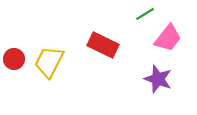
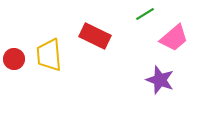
pink trapezoid: moved 6 px right; rotated 12 degrees clockwise
red rectangle: moved 8 px left, 9 px up
yellow trapezoid: moved 7 px up; rotated 32 degrees counterclockwise
purple star: moved 2 px right, 1 px down
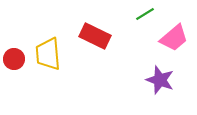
yellow trapezoid: moved 1 px left, 1 px up
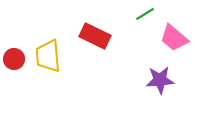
pink trapezoid: rotated 80 degrees clockwise
yellow trapezoid: moved 2 px down
purple star: rotated 24 degrees counterclockwise
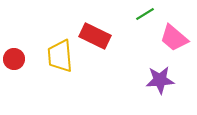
yellow trapezoid: moved 12 px right
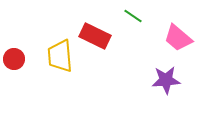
green line: moved 12 px left, 2 px down; rotated 66 degrees clockwise
pink trapezoid: moved 4 px right
purple star: moved 6 px right
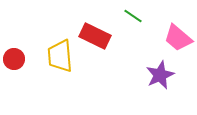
purple star: moved 6 px left, 5 px up; rotated 20 degrees counterclockwise
